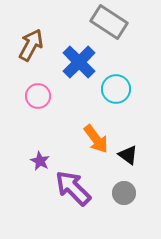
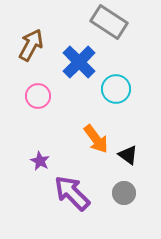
purple arrow: moved 1 px left, 5 px down
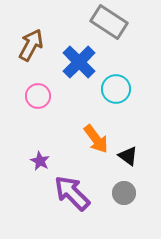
black triangle: moved 1 px down
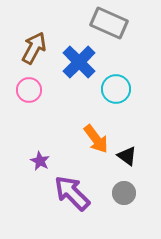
gray rectangle: moved 1 px down; rotated 9 degrees counterclockwise
brown arrow: moved 3 px right, 3 px down
pink circle: moved 9 px left, 6 px up
black triangle: moved 1 px left
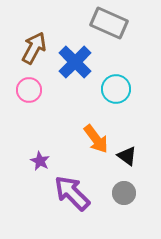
blue cross: moved 4 px left
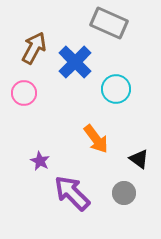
pink circle: moved 5 px left, 3 px down
black triangle: moved 12 px right, 3 px down
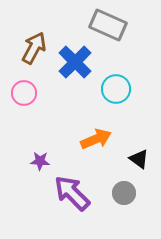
gray rectangle: moved 1 px left, 2 px down
orange arrow: rotated 76 degrees counterclockwise
purple star: rotated 24 degrees counterclockwise
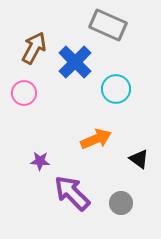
gray circle: moved 3 px left, 10 px down
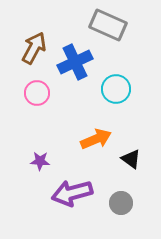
blue cross: rotated 20 degrees clockwise
pink circle: moved 13 px right
black triangle: moved 8 px left
purple arrow: rotated 60 degrees counterclockwise
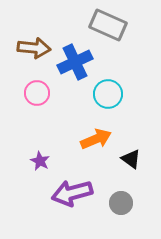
brown arrow: rotated 68 degrees clockwise
cyan circle: moved 8 px left, 5 px down
purple star: rotated 24 degrees clockwise
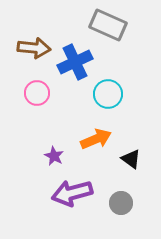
purple star: moved 14 px right, 5 px up
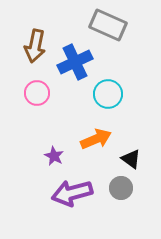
brown arrow: moved 1 px right, 2 px up; rotated 96 degrees clockwise
gray circle: moved 15 px up
